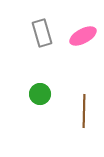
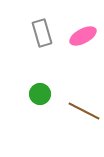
brown line: rotated 64 degrees counterclockwise
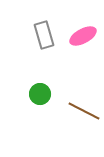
gray rectangle: moved 2 px right, 2 px down
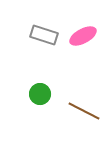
gray rectangle: rotated 56 degrees counterclockwise
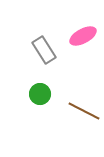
gray rectangle: moved 15 px down; rotated 40 degrees clockwise
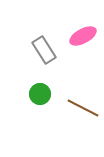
brown line: moved 1 px left, 3 px up
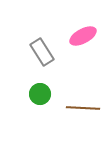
gray rectangle: moved 2 px left, 2 px down
brown line: rotated 24 degrees counterclockwise
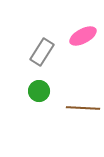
gray rectangle: rotated 64 degrees clockwise
green circle: moved 1 px left, 3 px up
